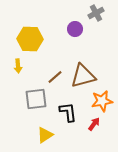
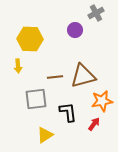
purple circle: moved 1 px down
brown line: rotated 35 degrees clockwise
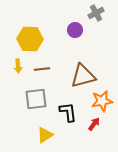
brown line: moved 13 px left, 8 px up
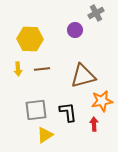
yellow arrow: moved 3 px down
gray square: moved 11 px down
red arrow: rotated 40 degrees counterclockwise
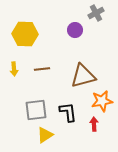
yellow hexagon: moved 5 px left, 5 px up
yellow arrow: moved 4 px left
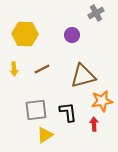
purple circle: moved 3 px left, 5 px down
brown line: rotated 21 degrees counterclockwise
